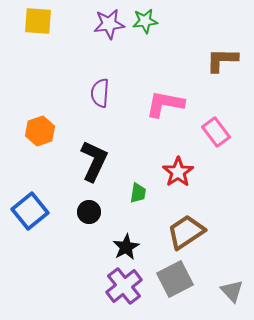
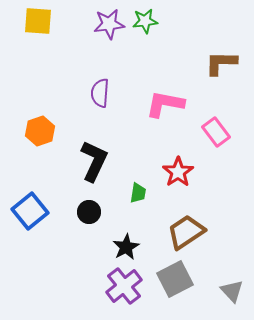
brown L-shape: moved 1 px left, 3 px down
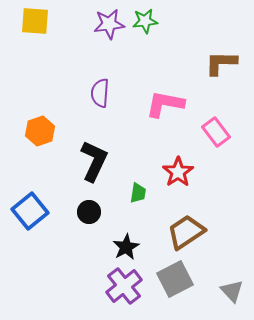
yellow square: moved 3 px left
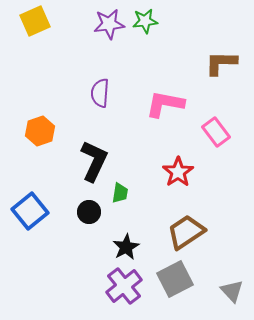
yellow square: rotated 28 degrees counterclockwise
green trapezoid: moved 18 px left
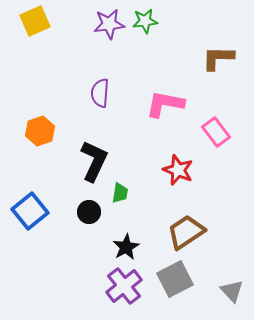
brown L-shape: moved 3 px left, 5 px up
red star: moved 2 px up; rotated 16 degrees counterclockwise
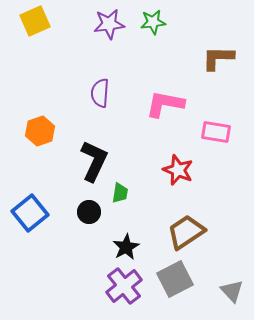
green star: moved 8 px right, 1 px down
pink rectangle: rotated 44 degrees counterclockwise
blue square: moved 2 px down
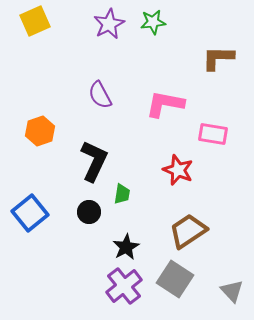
purple star: rotated 20 degrees counterclockwise
purple semicircle: moved 2 px down; rotated 32 degrees counterclockwise
pink rectangle: moved 3 px left, 2 px down
green trapezoid: moved 2 px right, 1 px down
brown trapezoid: moved 2 px right, 1 px up
gray square: rotated 30 degrees counterclockwise
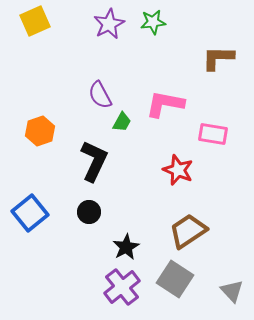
green trapezoid: moved 72 px up; rotated 20 degrees clockwise
purple cross: moved 2 px left, 1 px down
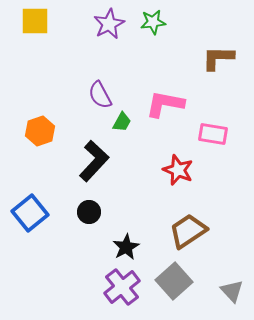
yellow square: rotated 24 degrees clockwise
black L-shape: rotated 18 degrees clockwise
gray square: moved 1 px left, 2 px down; rotated 15 degrees clockwise
